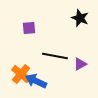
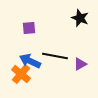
blue arrow: moved 6 px left, 20 px up
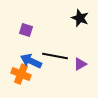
purple square: moved 3 px left, 2 px down; rotated 24 degrees clockwise
blue arrow: moved 1 px right
orange cross: rotated 18 degrees counterclockwise
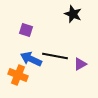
black star: moved 7 px left, 4 px up
blue arrow: moved 2 px up
orange cross: moved 3 px left, 1 px down
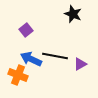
purple square: rotated 32 degrees clockwise
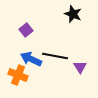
purple triangle: moved 3 px down; rotated 32 degrees counterclockwise
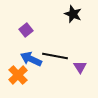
orange cross: rotated 24 degrees clockwise
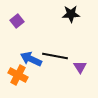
black star: moved 2 px left; rotated 24 degrees counterclockwise
purple square: moved 9 px left, 9 px up
orange cross: rotated 18 degrees counterclockwise
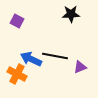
purple square: rotated 24 degrees counterclockwise
purple triangle: rotated 40 degrees clockwise
orange cross: moved 1 px left, 1 px up
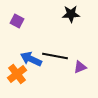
orange cross: rotated 24 degrees clockwise
